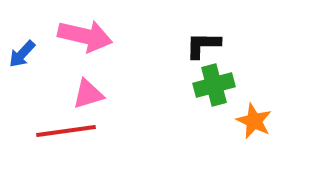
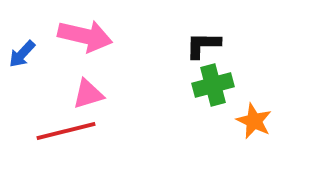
green cross: moved 1 px left
red line: rotated 6 degrees counterclockwise
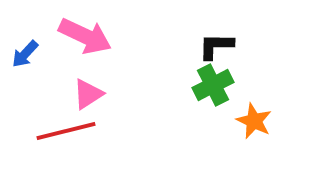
pink arrow: rotated 12 degrees clockwise
black L-shape: moved 13 px right, 1 px down
blue arrow: moved 3 px right
green cross: rotated 12 degrees counterclockwise
pink triangle: rotated 16 degrees counterclockwise
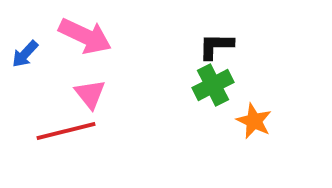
pink triangle: moved 2 px right; rotated 36 degrees counterclockwise
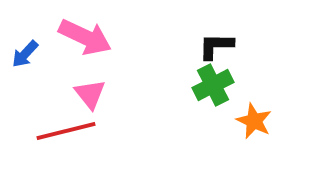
pink arrow: moved 1 px down
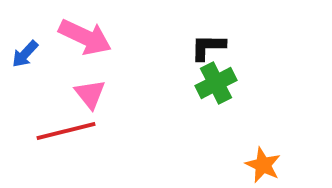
black L-shape: moved 8 px left, 1 px down
green cross: moved 3 px right, 2 px up
orange star: moved 9 px right, 44 px down
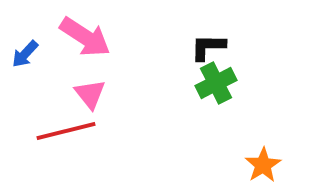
pink arrow: rotated 8 degrees clockwise
orange star: rotated 15 degrees clockwise
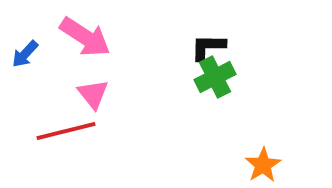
green cross: moved 1 px left, 6 px up
pink triangle: moved 3 px right
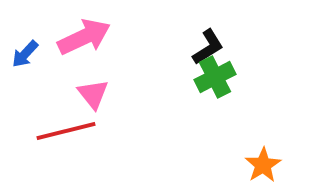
pink arrow: moved 1 px left; rotated 58 degrees counterclockwise
black L-shape: rotated 147 degrees clockwise
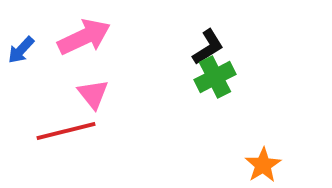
blue arrow: moved 4 px left, 4 px up
